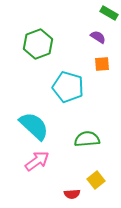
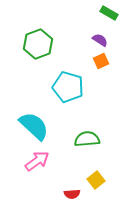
purple semicircle: moved 2 px right, 3 px down
orange square: moved 1 px left, 3 px up; rotated 21 degrees counterclockwise
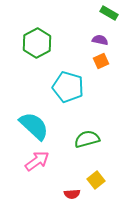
purple semicircle: rotated 21 degrees counterclockwise
green hexagon: moved 1 px left, 1 px up; rotated 8 degrees counterclockwise
green semicircle: rotated 10 degrees counterclockwise
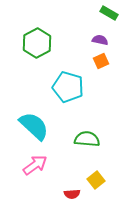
green semicircle: rotated 20 degrees clockwise
pink arrow: moved 2 px left, 4 px down
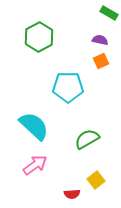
green hexagon: moved 2 px right, 6 px up
cyan pentagon: rotated 16 degrees counterclockwise
green semicircle: rotated 35 degrees counterclockwise
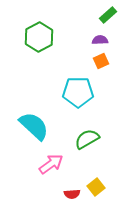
green rectangle: moved 1 px left, 2 px down; rotated 72 degrees counterclockwise
purple semicircle: rotated 14 degrees counterclockwise
cyan pentagon: moved 10 px right, 5 px down
pink arrow: moved 16 px right, 1 px up
yellow square: moved 7 px down
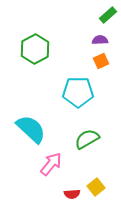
green hexagon: moved 4 px left, 12 px down
cyan semicircle: moved 3 px left, 3 px down
pink arrow: rotated 15 degrees counterclockwise
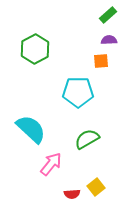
purple semicircle: moved 9 px right
orange square: rotated 21 degrees clockwise
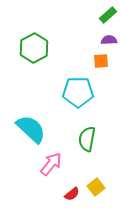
green hexagon: moved 1 px left, 1 px up
green semicircle: rotated 50 degrees counterclockwise
red semicircle: rotated 35 degrees counterclockwise
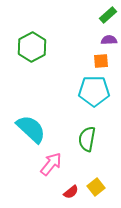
green hexagon: moved 2 px left, 1 px up
cyan pentagon: moved 16 px right, 1 px up
red semicircle: moved 1 px left, 2 px up
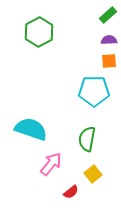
green hexagon: moved 7 px right, 15 px up
orange square: moved 8 px right
cyan semicircle: rotated 24 degrees counterclockwise
yellow square: moved 3 px left, 13 px up
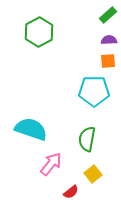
orange square: moved 1 px left
